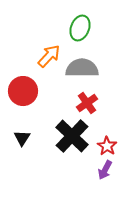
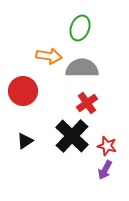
orange arrow: rotated 55 degrees clockwise
black triangle: moved 3 px right, 3 px down; rotated 24 degrees clockwise
red star: rotated 18 degrees counterclockwise
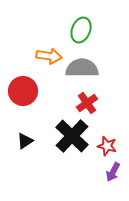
green ellipse: moved 1 px right, 2 px down
purple arrow: moved 8 px right, 2 px down
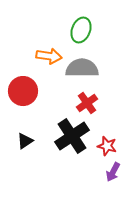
black cross: rotated 12 degrees clockwise
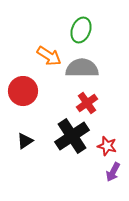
orange arrow: rotated 25 degrees clockwise
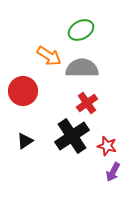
green ellipse: rotated 40 degrees clockwise
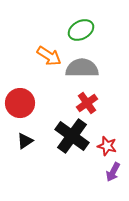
red circle: moved 3 px left, 12 px down
black cross: rotated 20 degrees counterclockwise
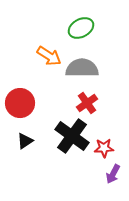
green ellipse: moved 2 px up
red star: moved 3 px left, 2 px down; rotated 18 degrees counterclockwise
purple arrow: moved 2 px down
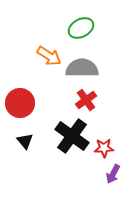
red cross: moved 1 px left, 3 px up
black triangle: rotated 36 degrees counterclockwise
